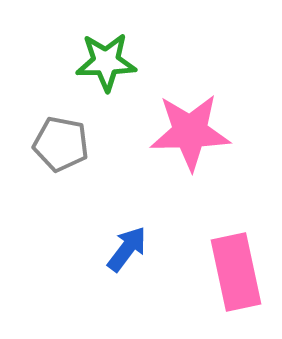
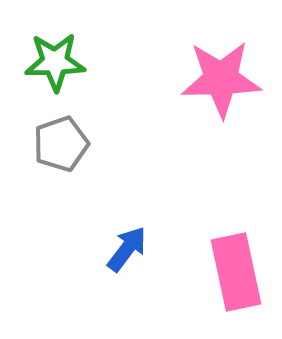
green star: moved 51 px left
pink star: moved 31 px right, 53 px up
gray pentagon: rotated 30 degrees counterclockwise
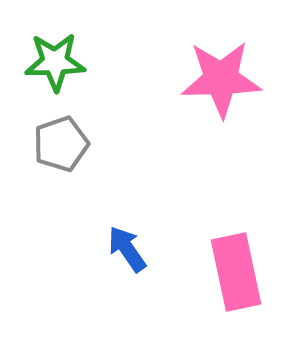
blue arrow: rotated 72 degrees counterclockwise
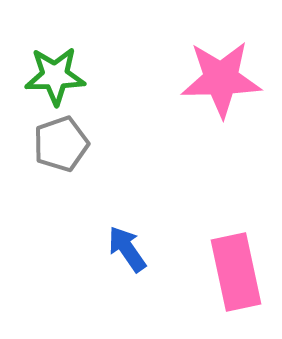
green star: moved 14 px down
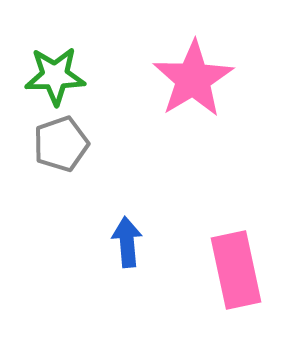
pink star: moved 28 px left; rotated 30 degrees counterclockwise
blue arrow: moved 7 px up; rotated 30 degrees clockwise
pink rectangle: moved 2 px up
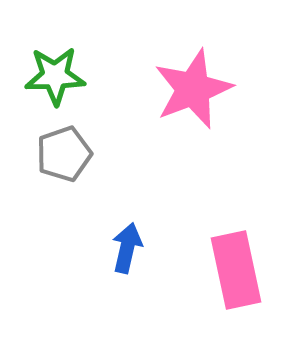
pink star: moved 10 px down; rotated 10 degrees clockwise
gray pentagon: moved 3 px right, 10 px down
blue arrow: moved 6 px down; rotated 18 degrees clockwise
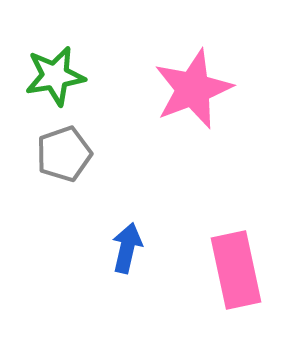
green star: rotated 8 degrees counterclockwise
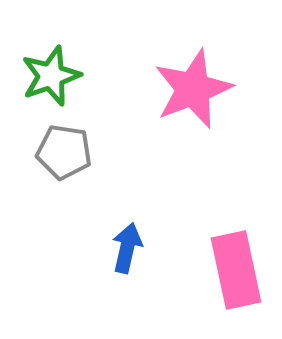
green star: moved 4 px left; rotated 10 degrees counterclockwise
gray pentagon: moved 2 px up; rotated 28 degrees clockwise
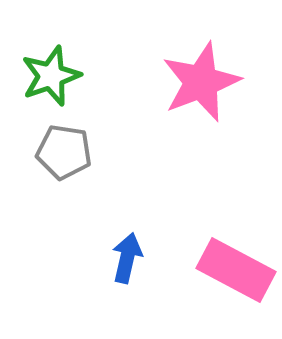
pink star: moved 8 px right, 7 px up
blue arrow: moved 10 px down
pink rectangle: rotated 50 degrees counterclockwise
